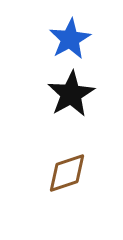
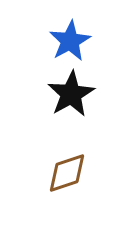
blue star: moved 2 px down
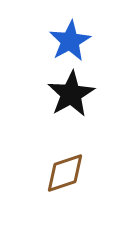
brown diamond: moved 2 px left
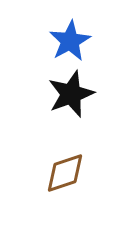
black star: rotated 9 degrees clockwise
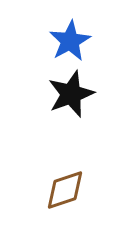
brown diamond: moved 17 px down
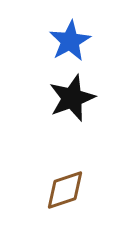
black star: moved 1 px right, 4 px down
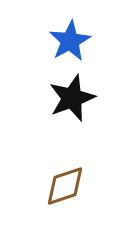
brown diamond: moved 4 px up
